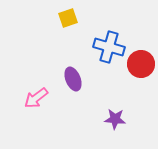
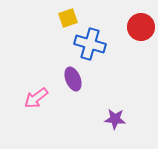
blue cross: moved 19 px left, 3 px up
red circle: moved 37 px up
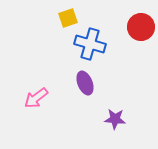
purple ellipse: moved 12 px right, 4 px down
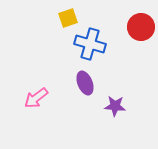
purple star: moved 13 px up
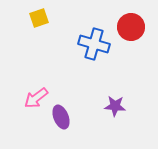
yellow square: moved 29 px left
red circle: moved 10 px left
blue cross: moved 4 px right
purple ellipse: moved 24 px left, 34 px down
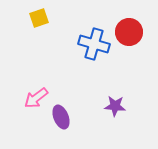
red circle: moved 2 px left, 5 px down
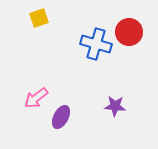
blue cross: moved 2 px right
purple ellipse: rotated 50 degrees clockwise
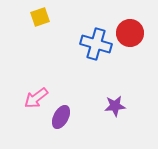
yellow square: moved 1 px right, 1 px up
red circle: moved 1 px right, 1 px down
purple star: rotated 10 degrees counterclockwise
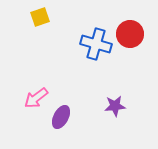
red circle: moved 1 px down
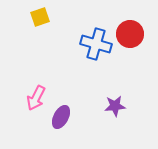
pink arrow: rotated 25 degrees counterclockwise
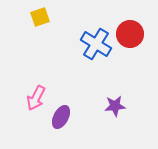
blue cross: rotated 16 degrees clockwise
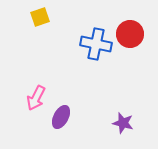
blue cross: rotated 20 degrees counterclockwise
purple star: moved 8 px right, 17 px down; rotated 20 degrees clockwise
